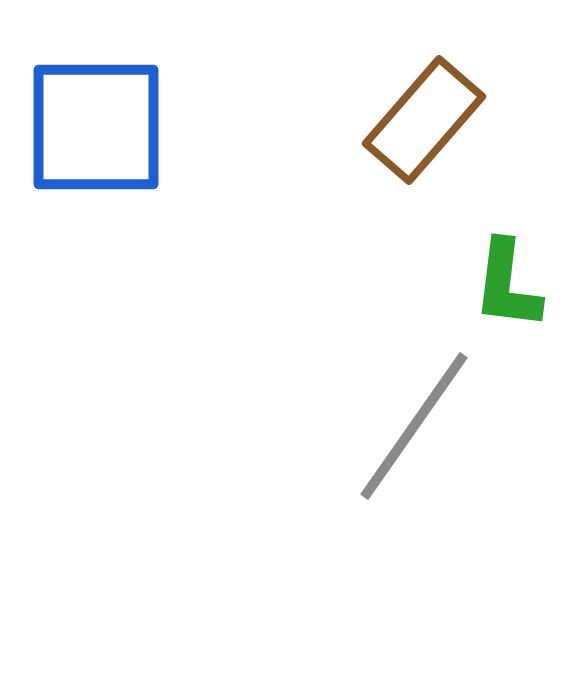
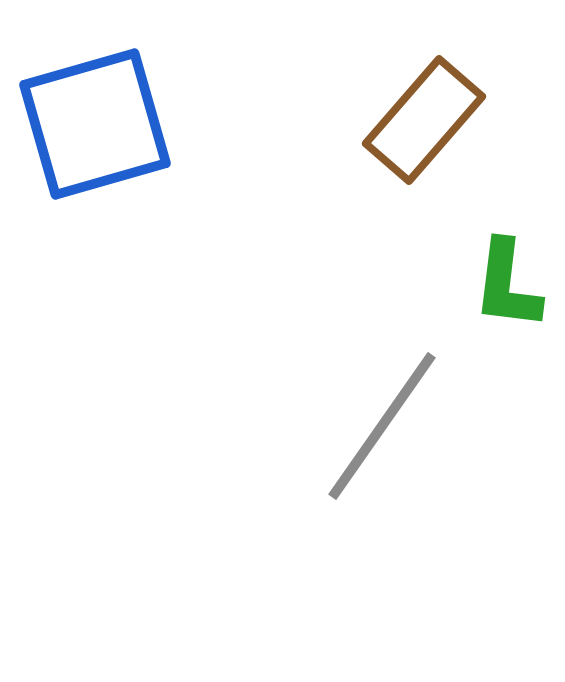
blue square: moved 1 px left, 3 px up; rotated 16 degrees counterclockwise
gray line: moved 32 px left
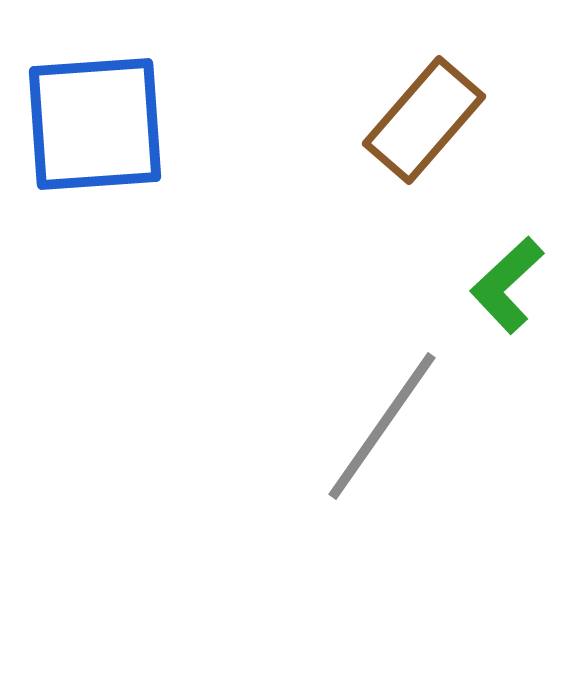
blue square: rotated 12 degrees clockwise
green L-shape: rotated 40 degrees clockwise
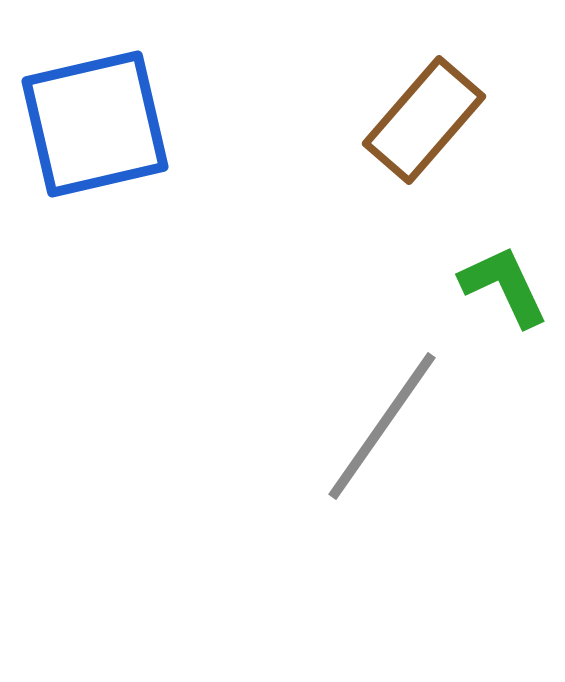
blue square: rotated 9 degrees counterclockwise
green L-shape: moved 3 px left, 1 px down; rotated 108 degrees clockwise
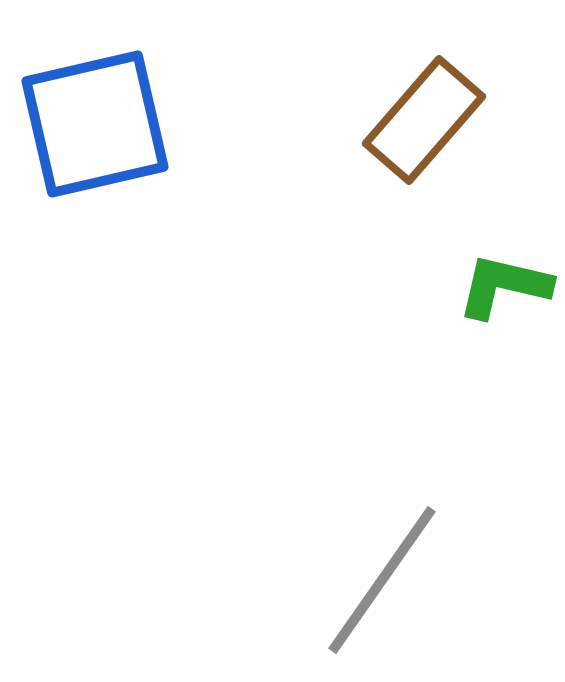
green L-shape: rotated 52 degrees counterclockwise
gray line: moved 154 px down
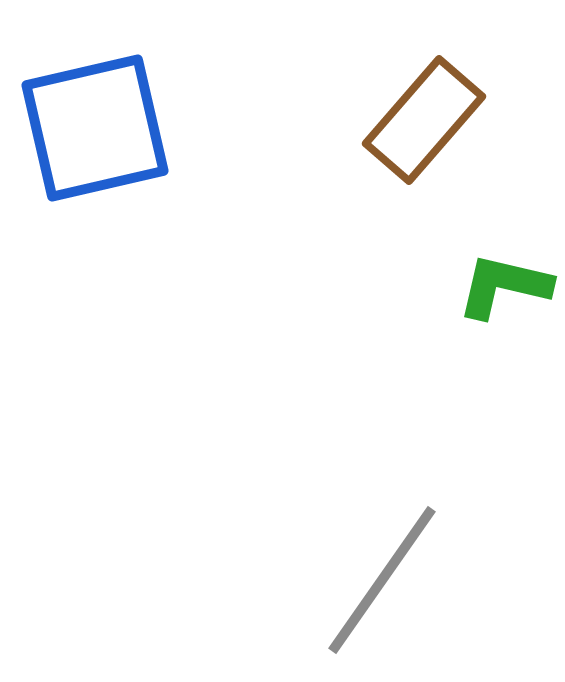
blue square: moved 4 px down
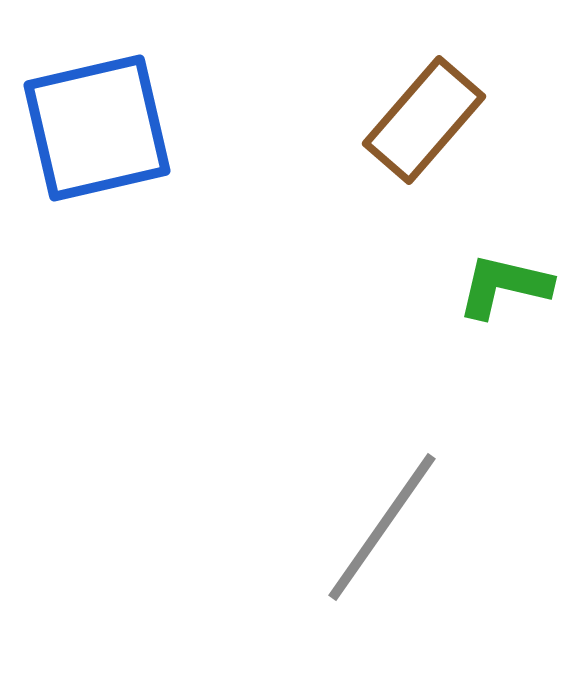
blue square: moved 2 px right
gray line: moved 53 px up
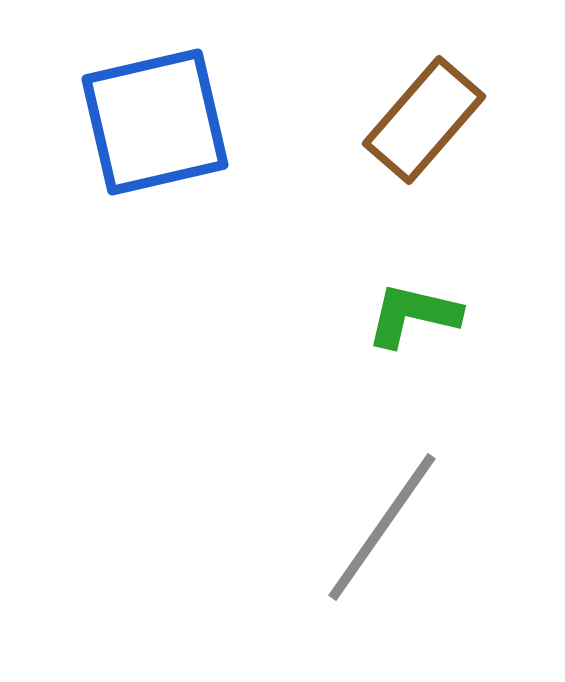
blue square: moved 58 px right, 6 px up
green L-shape: moved 91 px left, 29 px down
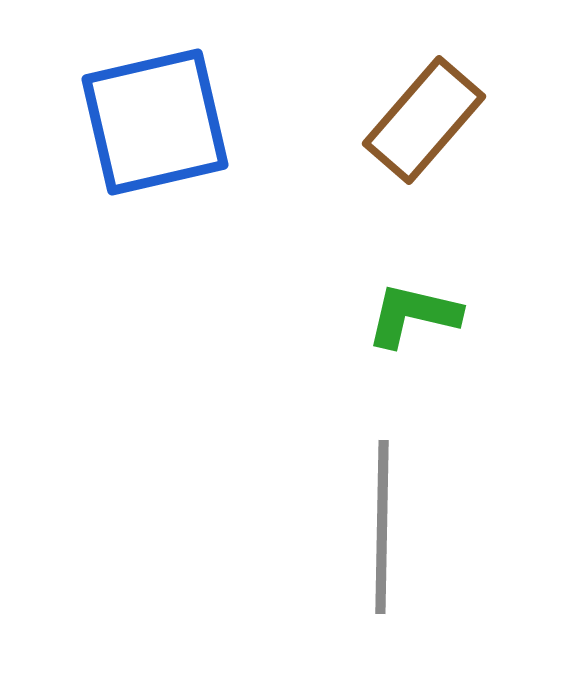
gray line: rotated 34 degrees counterclockwise
